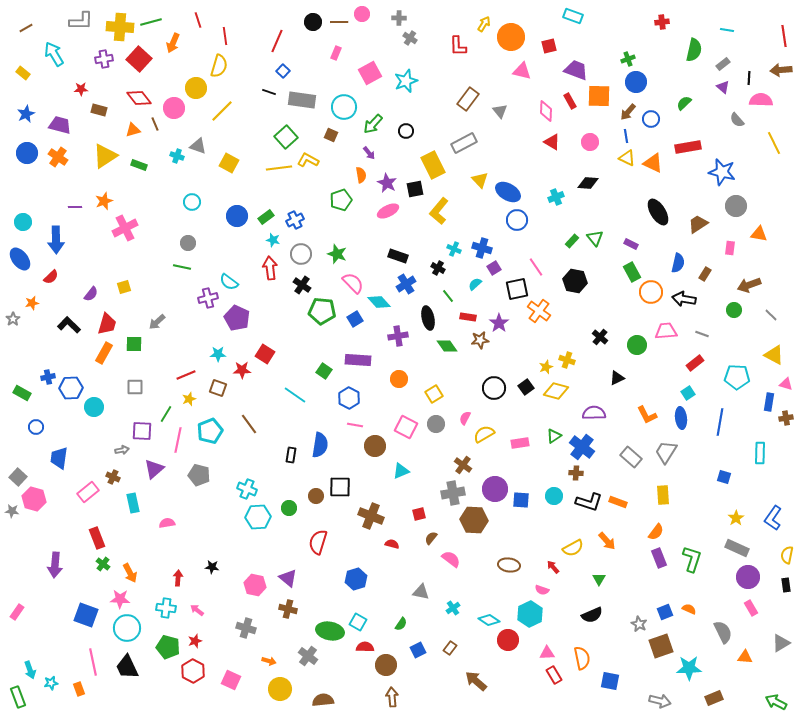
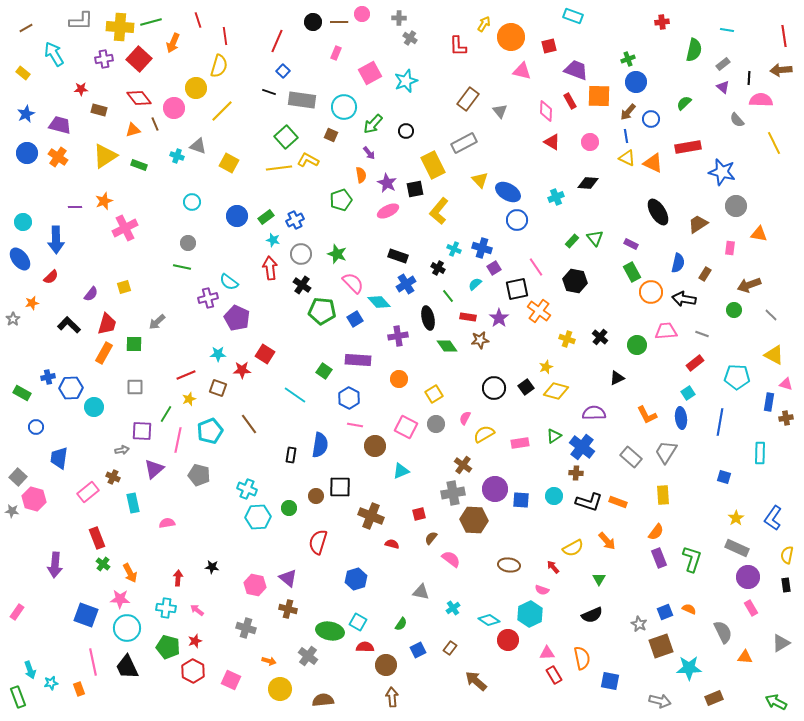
purple star at (499, 323): moved 5 px up
yellow cross at (567, 360): moved 21 px up
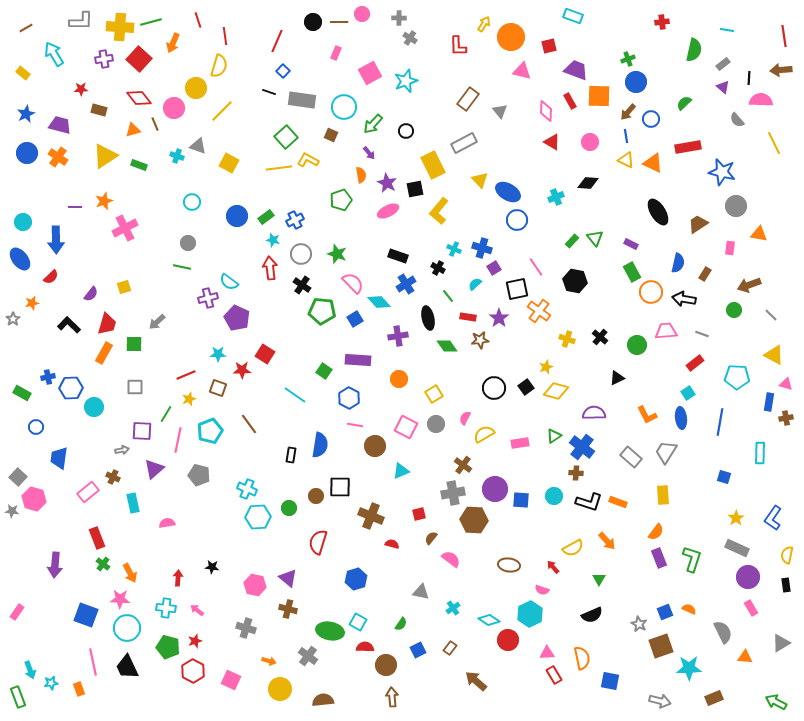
yellow triangle at (627, 158): moved 1 px left, 2 px down
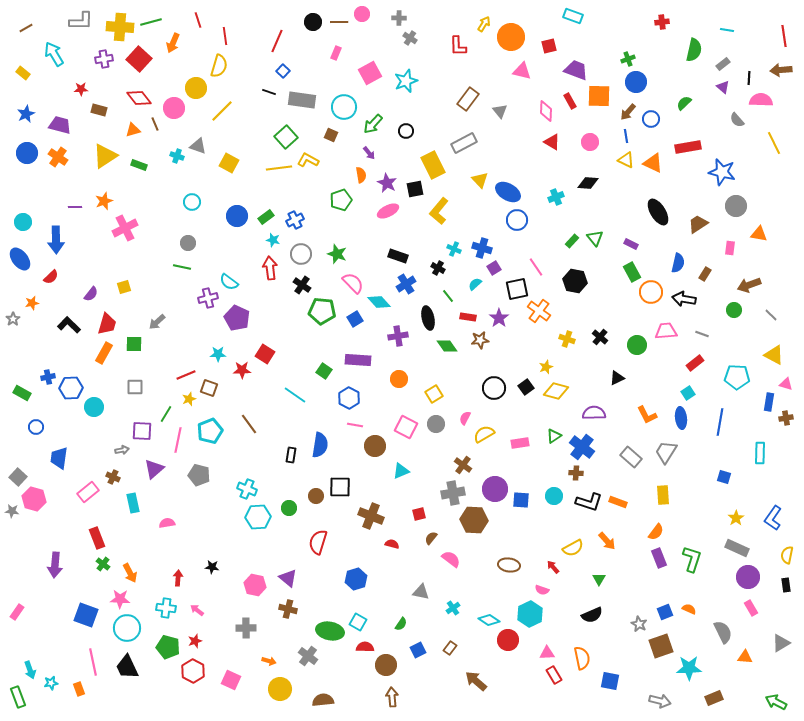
brown square at (218, 388): moved 9 px left
gray cross at (246, 628): rotated 18 degrees counterclockwise
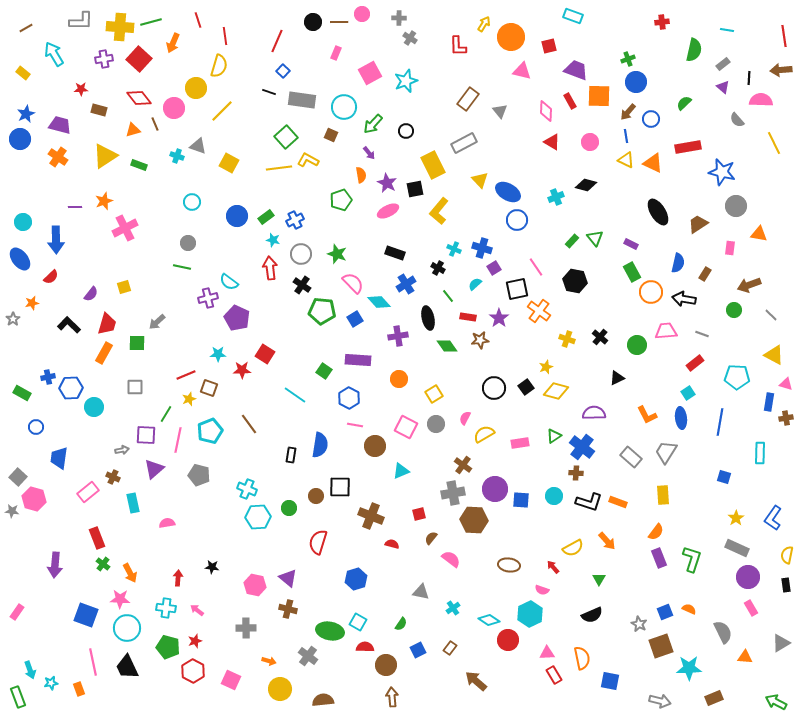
blue circle at (27, 153): moved 7 px left, 14 px up
black diamond at (588, 183): moved 2 px left, 2 px down; rotated 10 degrees clockwise
black rectangle at (398, 256): moved 3 px left, 3 px up
green square at (134, 344): moved 3 px right, 1 px up
purple square at (142, 431): moved 4 px right, 4 px down
